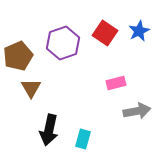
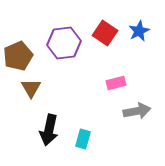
purple hexagon: moved 1 px right; rotated 12 degrees clockwise
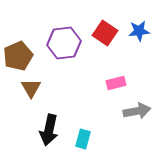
blue star: rotated 20 degrees clockwise
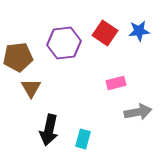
brown pentagon: moved 1 px down; rotated 16 degrees clockwise
gray arrow: moved 1 px right, 1 px down
